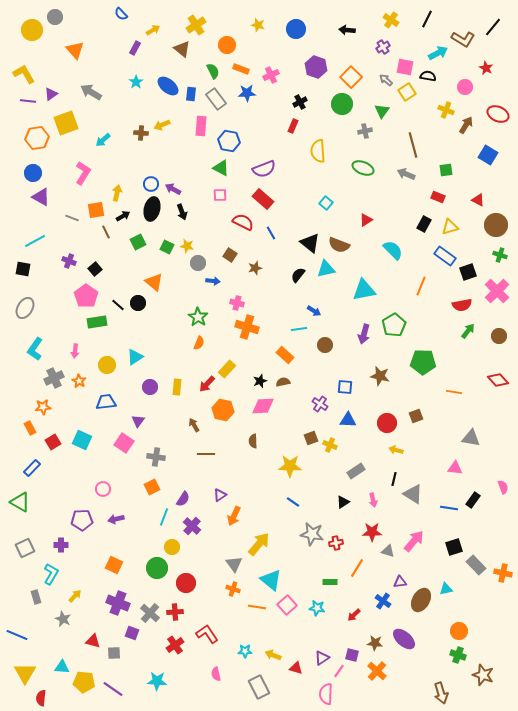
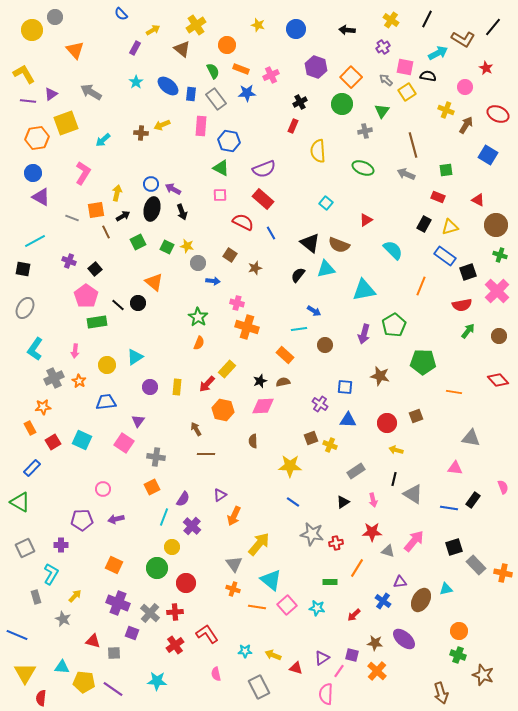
brown arrow at (194, 425): moved 2 px right, 4 px down
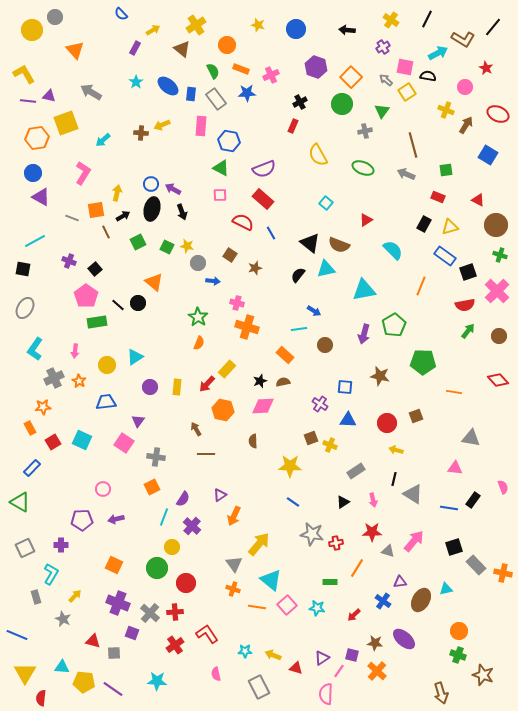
purple triangle at (51, 94): moved 2 px left, 2 px down; rotated 48 degrees clockwise
yellow semicircle at (318, 151): moved 4 px down; rotated 25 degrees counterclockwise
red semicircle at (462, 305): moved 3 px right
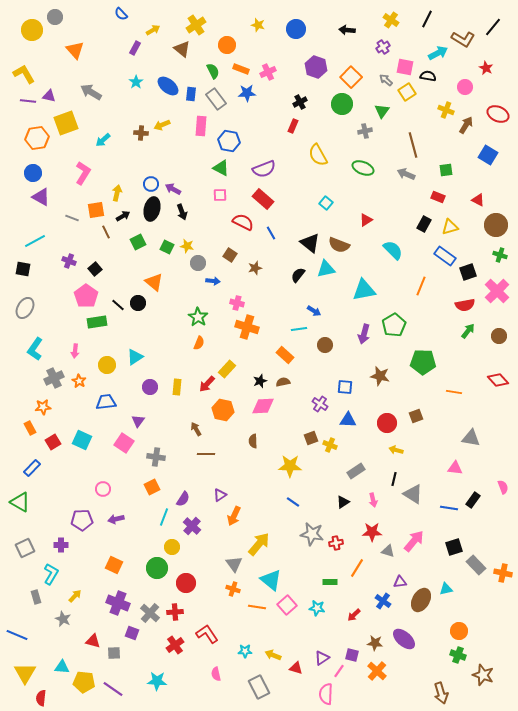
pink cross at (271, 75): moved 3 px left, 3 px up
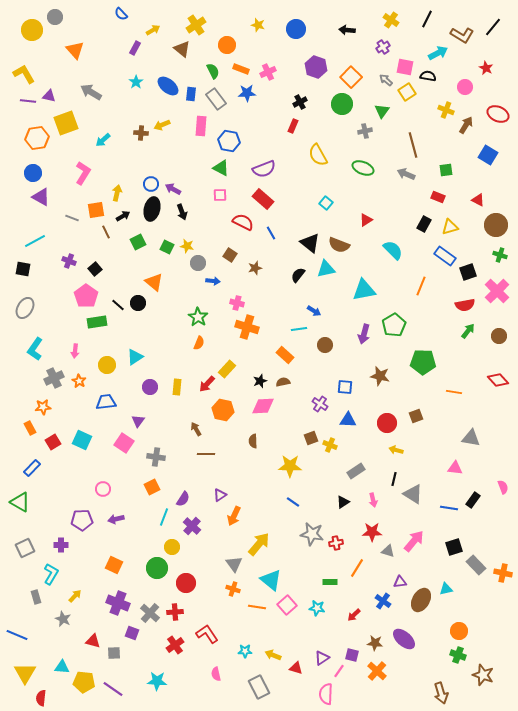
brown L-shape at (463, 39): moved 1 px left, 4 px up
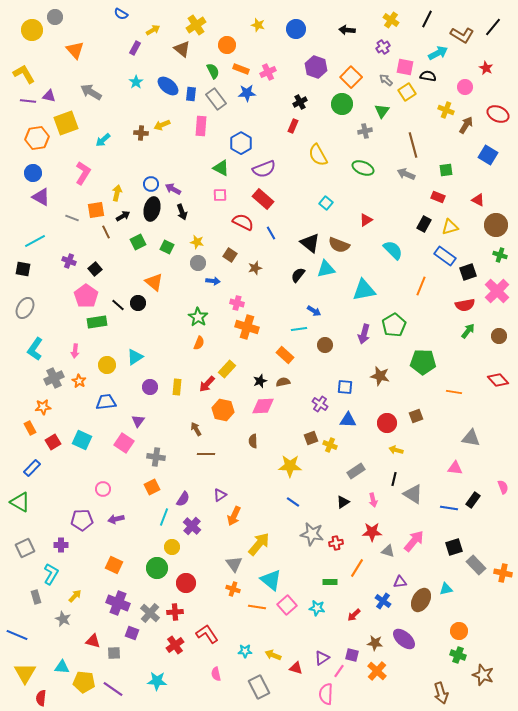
blue semicircle at (121, 14): rotated 16 degrees counterclockwise
blue hexagon at (229, 141): moved 12 px right, 2 px down; rotated 20 degrees clockwise
yellow star at (187, 246): moved 10 px right, 4 px up
